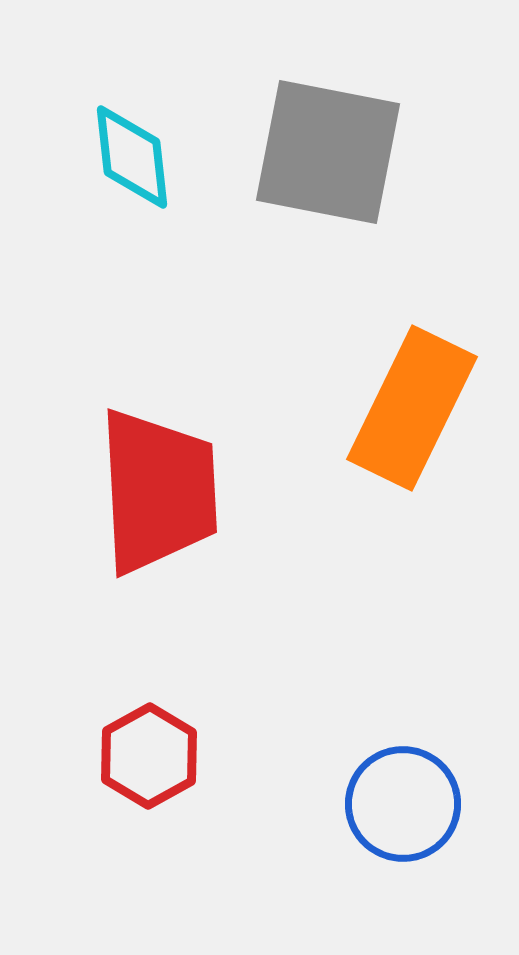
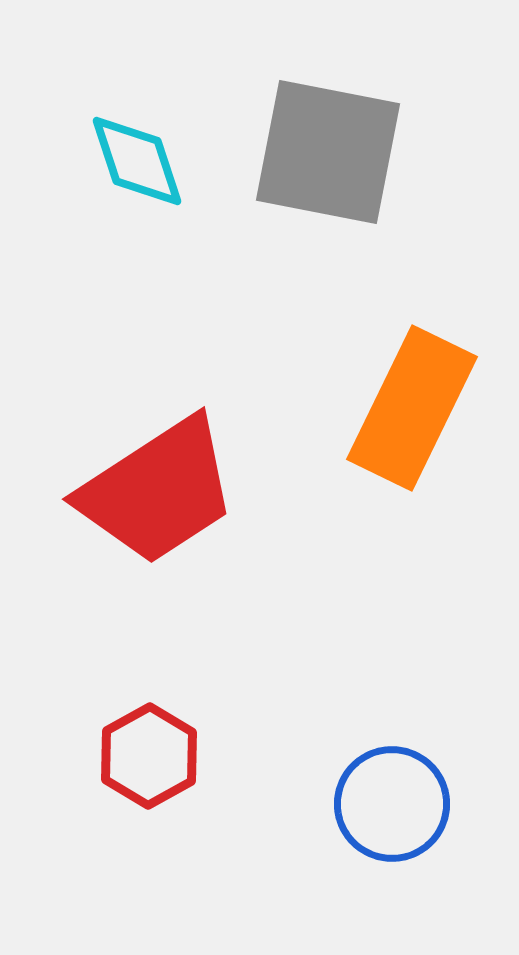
cyan diamond: moved 5 px right, 4 px down; rotated 12 degrees counterclockwise
red trapezoid: rotated 60 degrees clockwise
blue circle: moved 11 px left
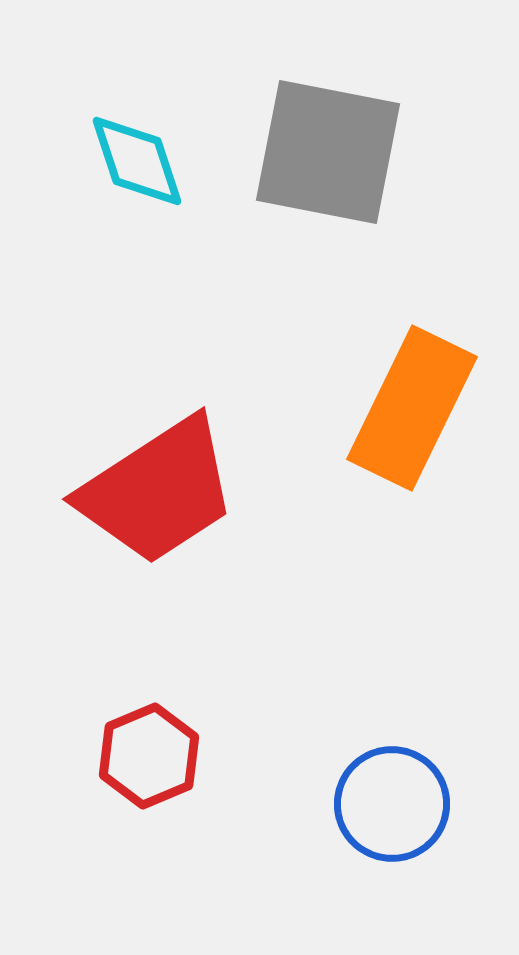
red hexagon: rotated 6 degrees clockwise
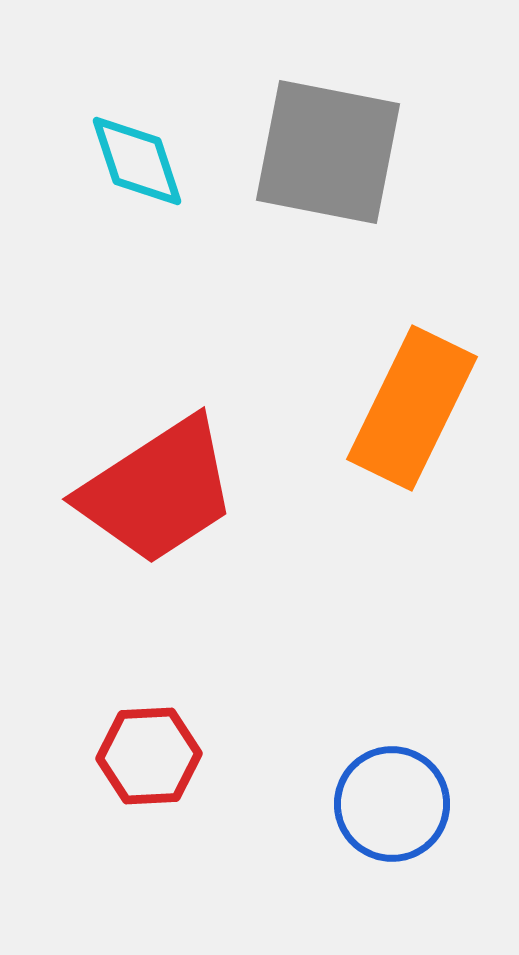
red hexagon: rotated 20 degrees clockwise
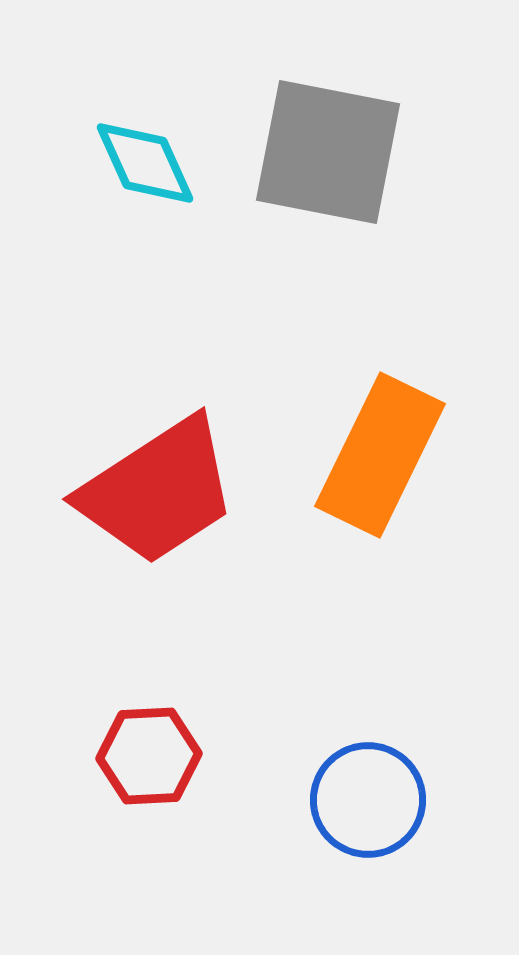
cyan diamond: moved 8 px right, 2 px down; rotated 6 degrees counterclockwise
orange rectangle: moved 32 px left, 47 px down
blue circle: moved 24 px left, 4 px up
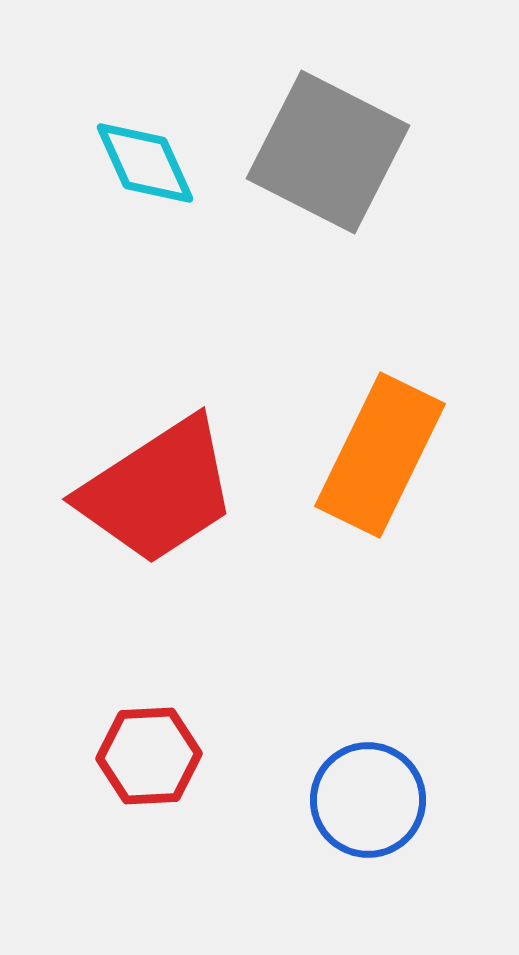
gray square: rotated 16 degrees clockwise
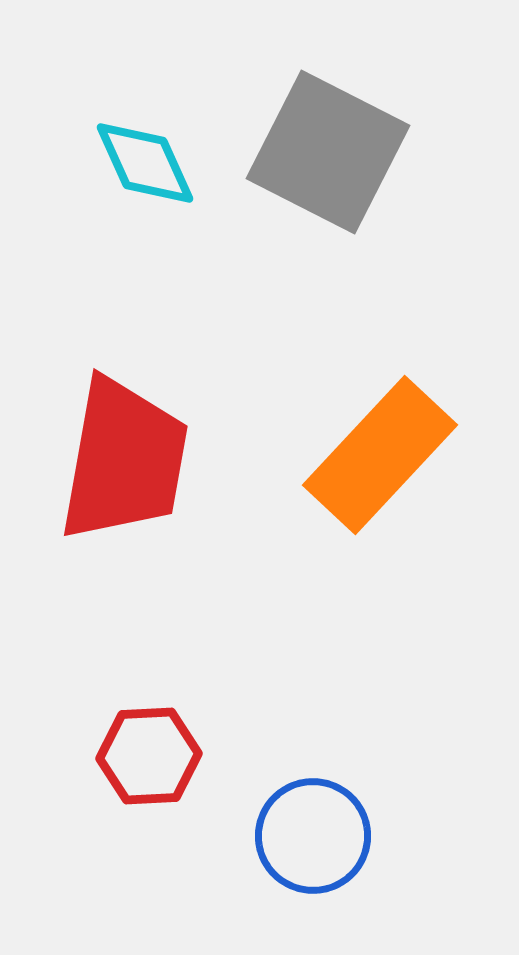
orange rectangle: rotated 17 degrees clockwise
red trapezoid: moved 34 px left, 31 px up; rotated 47 degrees counterclockwise
blue circle: moved 55 px left, 36 px down
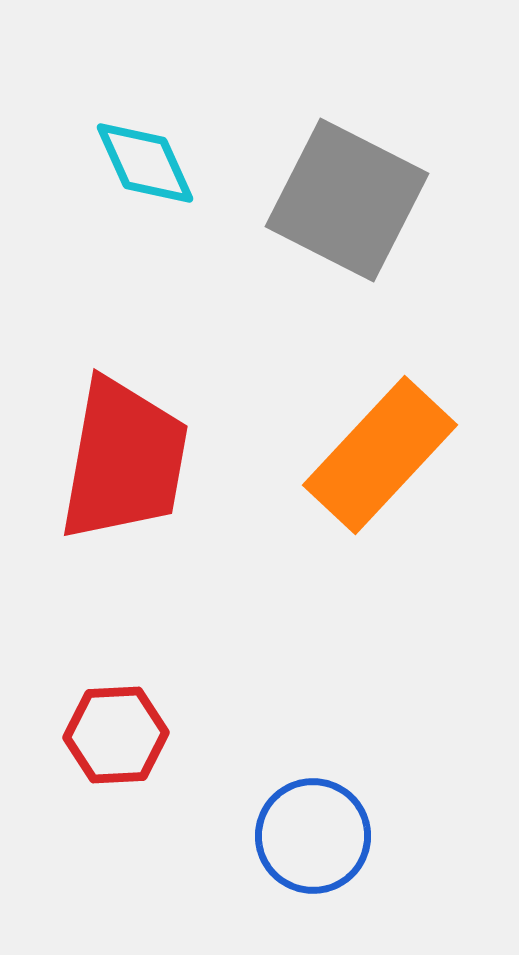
gray square: moved 19 px right, 48 px down
red hexagon: moved 33 px left, 21 px up
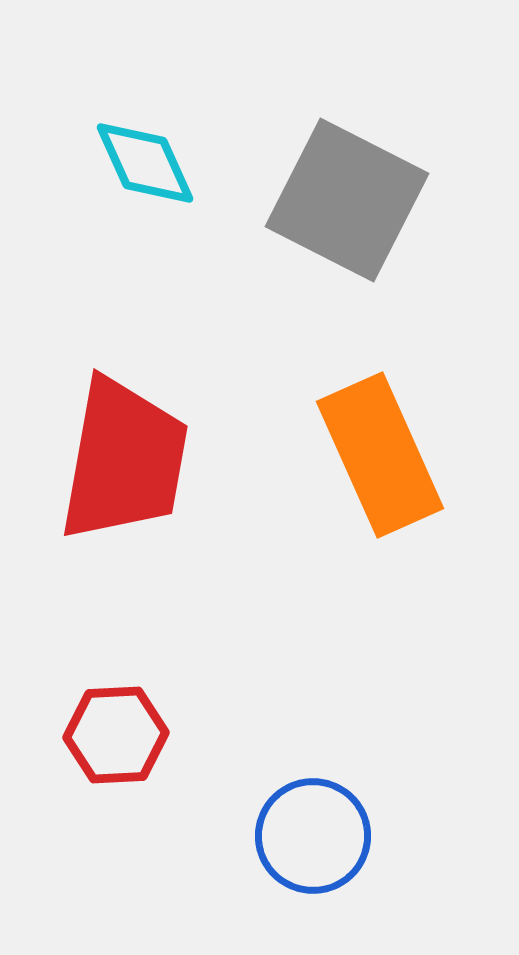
orange rectangle: rotated 67 degrees counterclockwise
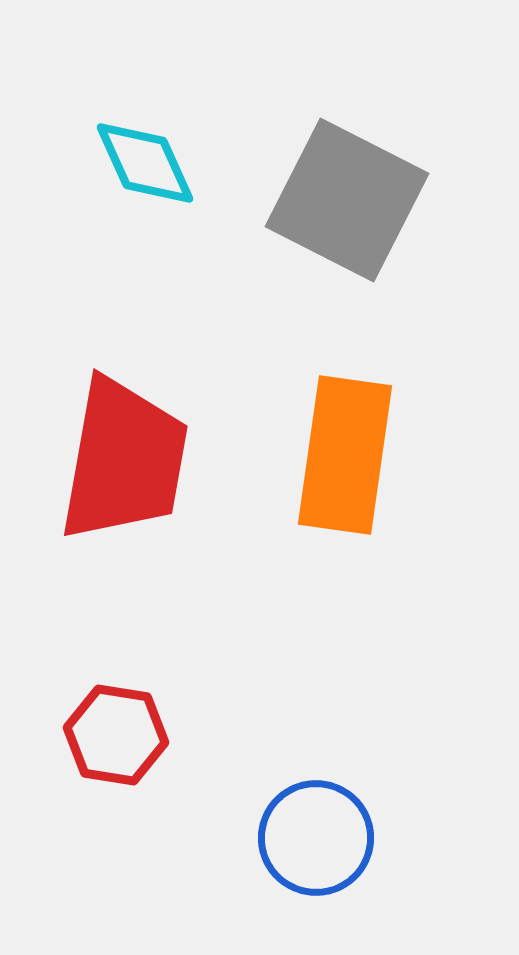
orange rectangle: moved 35 px left; rotated 32 degrees clockwise
red hexagon: rotated 12 degrees clockwise
blue circle: moved 3 px right, 2 px down
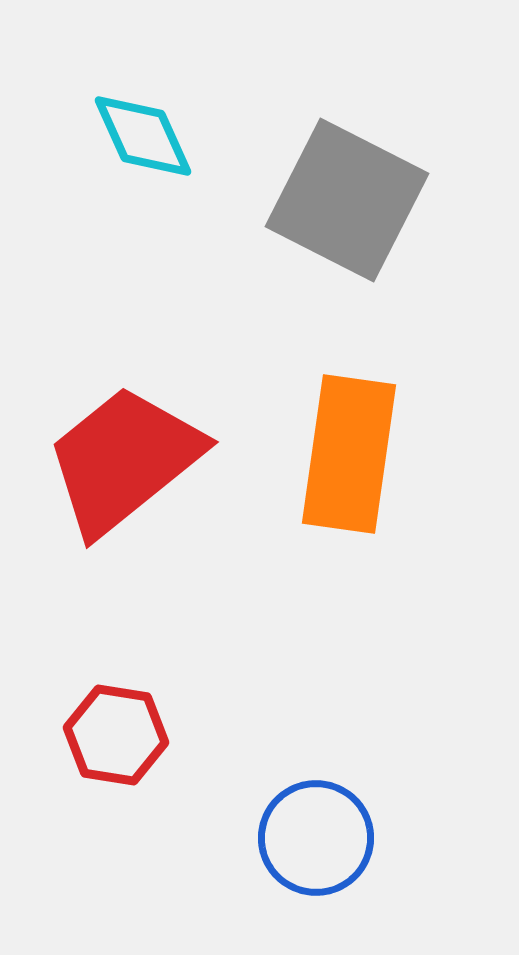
cyan diamond: moved 2 px left, 27 px up
orange rectangle: moved 4 px right, 1 px up
red trapezoid: rotated 139 degrees counterclockwise
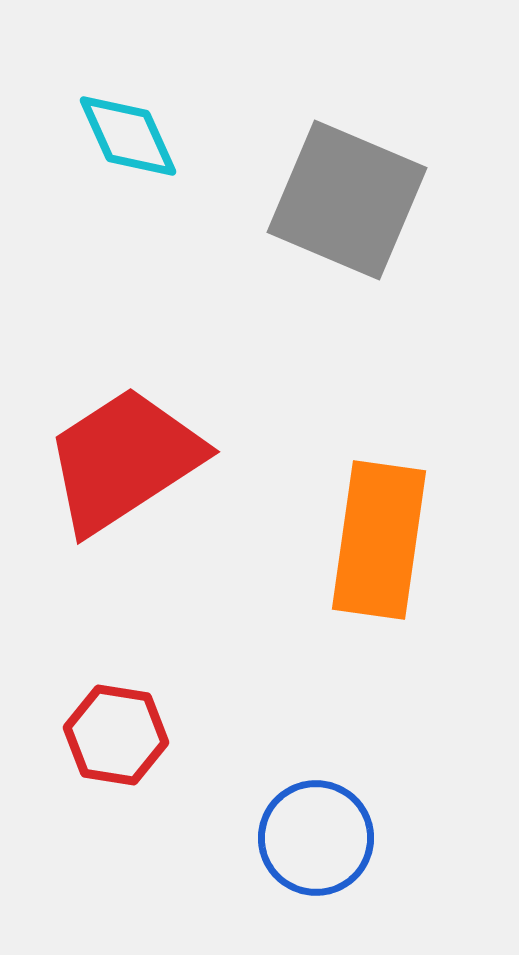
cyan diamond: moved 15 px left
gray square: rotated 4 degrees counterclockwise
orange rectangle: moved 30 px right, 86 px down
red trapezoid: rotated 6 degrees clockwise
